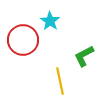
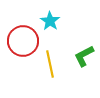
red circle: moved 1 px down
yellow line: moved 10 px left, 17 px up
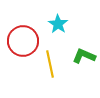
cyan star: moved 8 px right, 3 px down
green L-shape: rotated 50 degrees clockwise
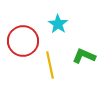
yellow line: moved 1 px down
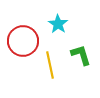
green L-shape: moved 3 px left, 1 px up; rotated 50 degrees clockwise
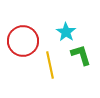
cyan star: moved 8 px right, 8 px down
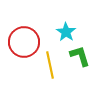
red circle: moved 1 px right, 1 px down
green L-shape: moved 1 px left, 1 px down
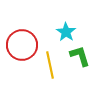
red circle: moved 2 px left, 3 px down
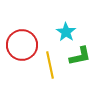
green L-shape: rotated 95 degrees clockwise
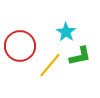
red circle: moved 2 px left, 1 px down
yellow line: rotated 52 degrees clockwise
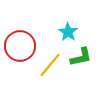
cyan star: moved 2 px right
green L-shape: moved 1 px right, 1 px down
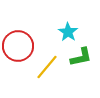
red circle: moved 2 px left
yellow line: moved 3 px left, 2 px down
